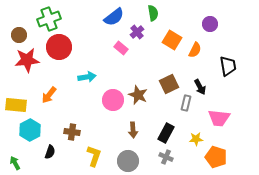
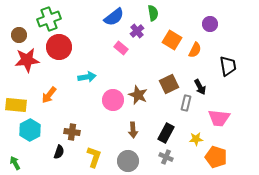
purple cross: moved 1 px up
black semicircle: moved 9 px right
yellow L-shape: moved 1 px down
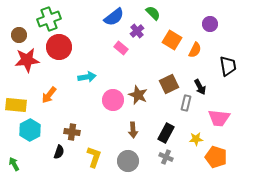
green semicircle: rotated 35 degrees counterclockwise
green arrow: moved 1 px left, 1 px down
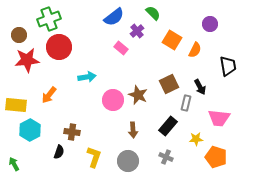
black rectangle: moved 2 px right, 7 px up; rotated 12 degrees clockwise
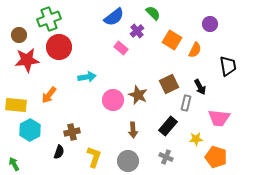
brown cross: rotated 21 degrees counterclockwise
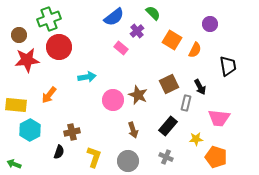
brown arrow: rotated 14 degrees counterclockwise
green arrow: rotated 40 degrees counterclockwise
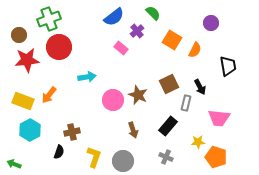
purple circle: moved 1 px right, 1 px up
yellow rectangle: moved 7 px right, 4 px up; rotated 15 degrees clockwise
yellow star: moved 2 px right, 3 px down
gray circle: moved 5 px left
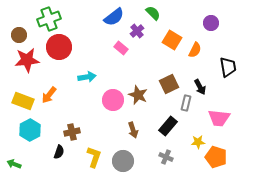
black trapezoid: moved 1 px down
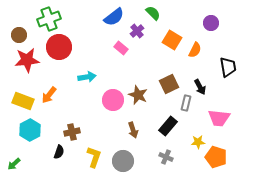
green arrow: rotated 64 degrees counterclockwise
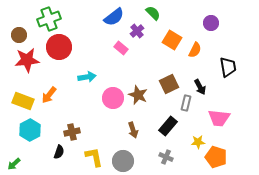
pink circle: moved 2 px up
yellow L-shape: rotated 30 degrees counterclockwise
